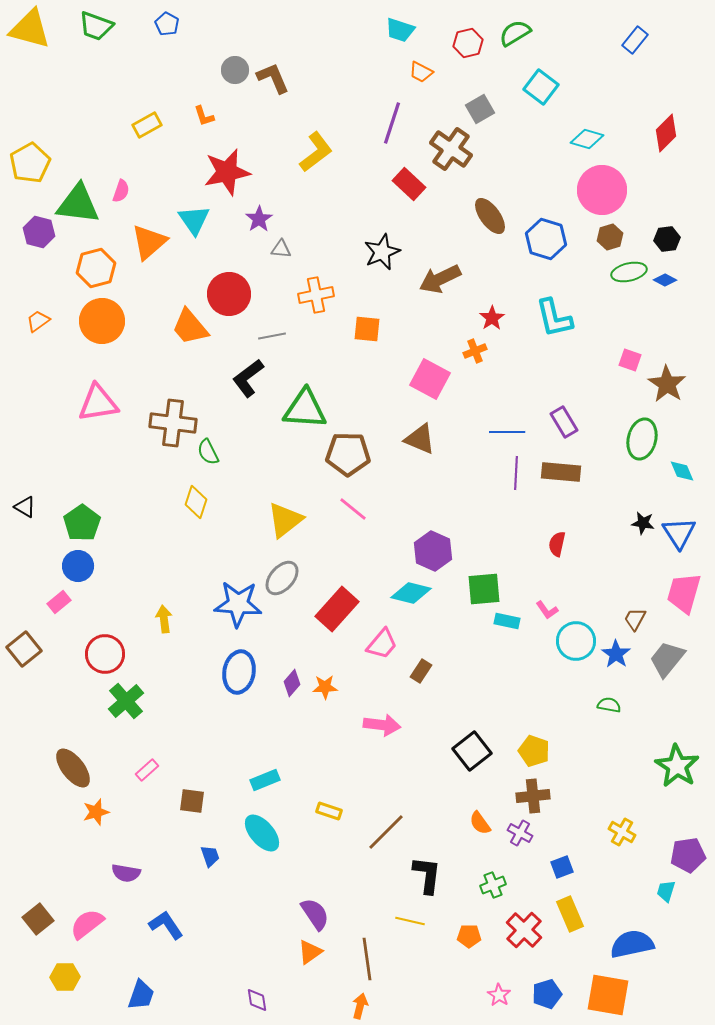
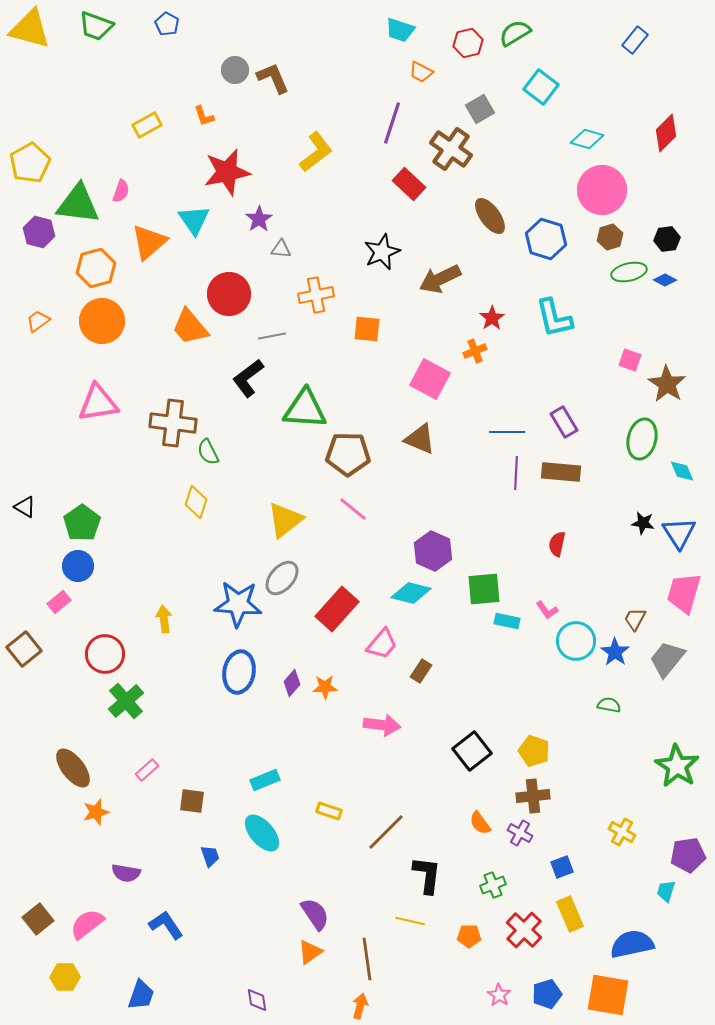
blue star at (616, 654): moved 1 px left, 2 px up
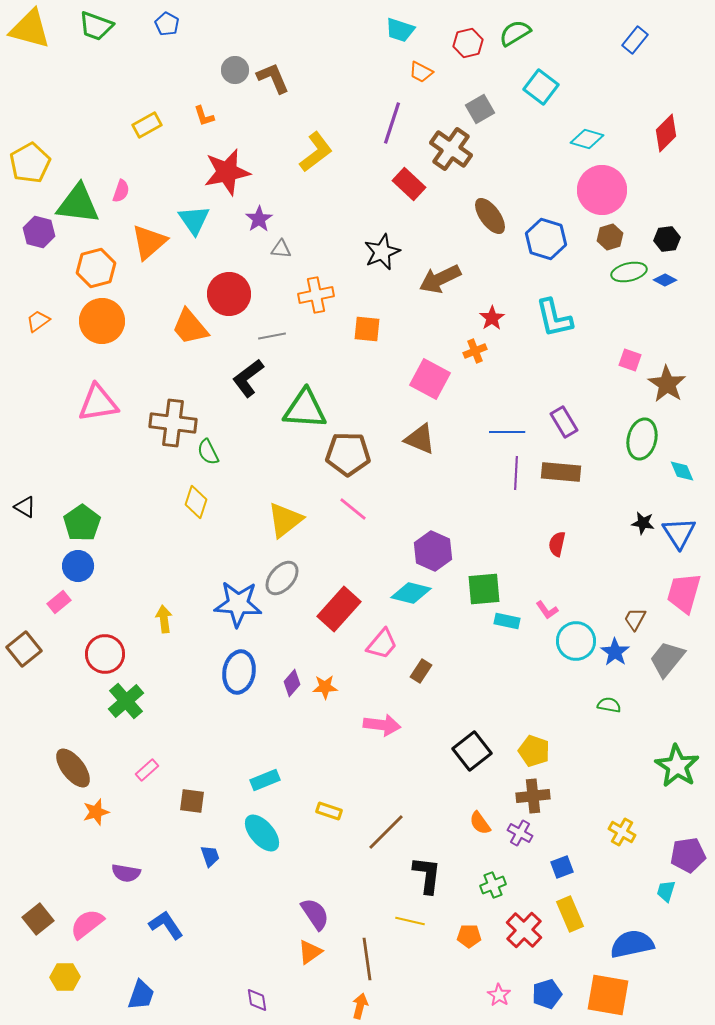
red rectangle at (337, 609): moved 2 px right
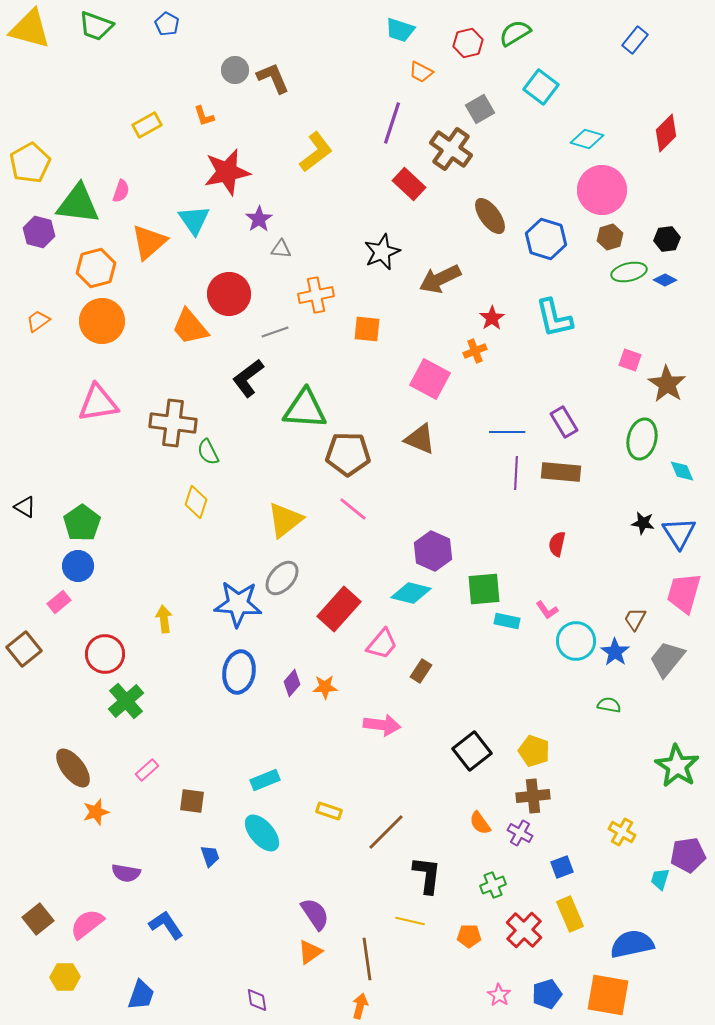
gray line at (272, 336): moved 3 px right, 4 px up; rotated 8 degrees counterclockwise
cyan trapezoid at (666, 891): moved 6 px left, 12 px up
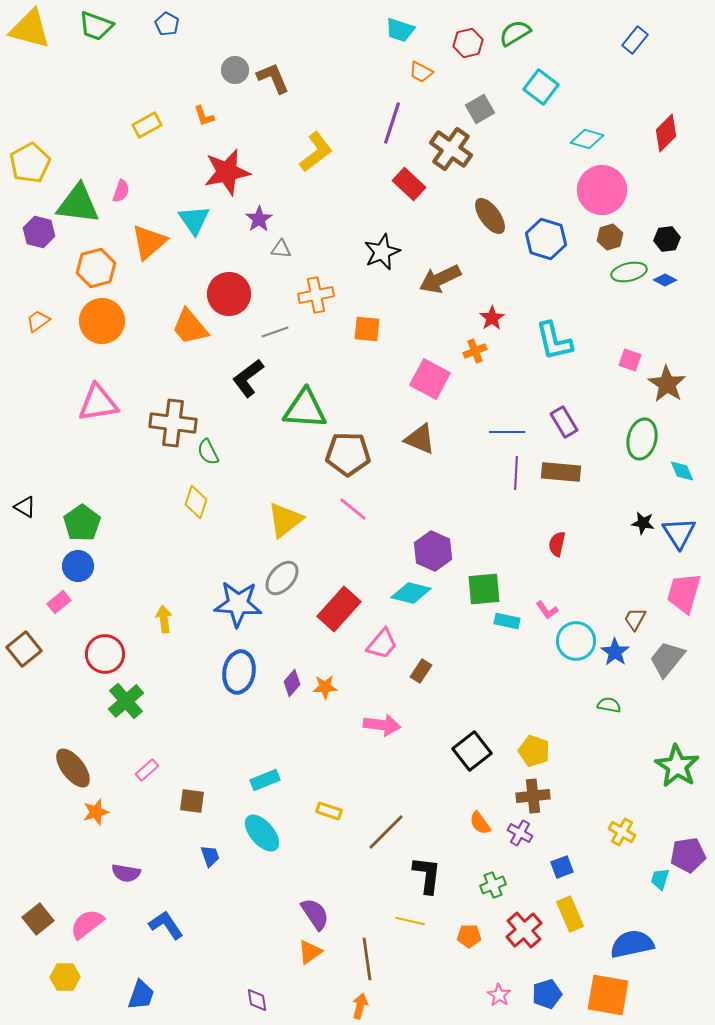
cyan L-shape at (554, 318): moved 23 px down
red cross at (524, 930): rotated 6 degrees clockwise
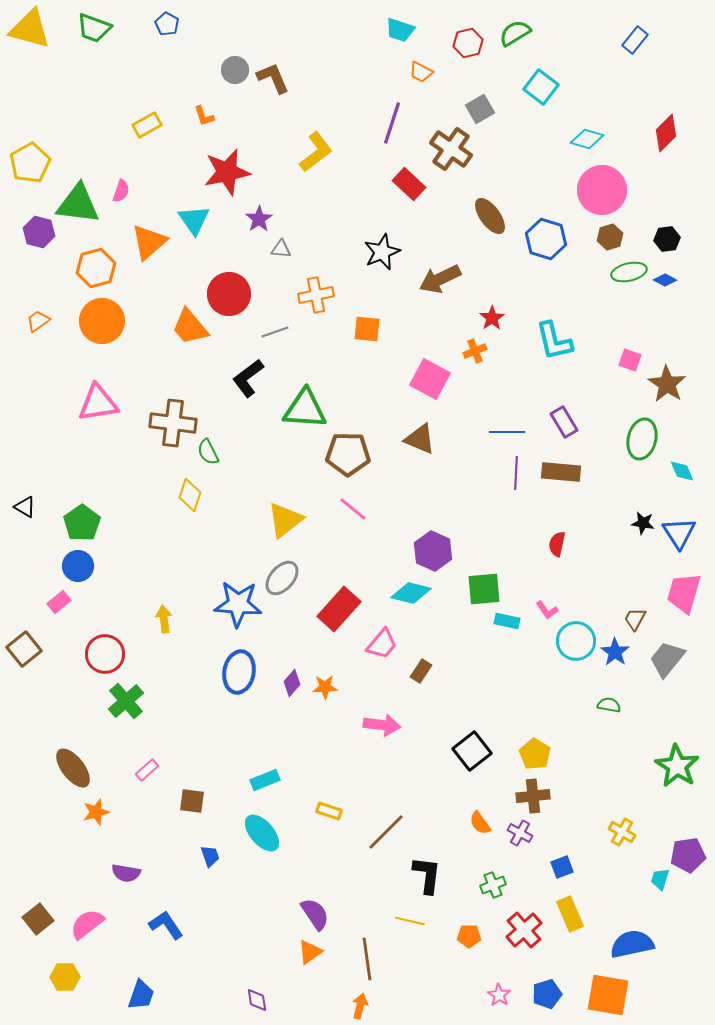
green trapezoid at (96, 26): moved 2 px left, 2 px down
yellow diamond at (196, 502): moved 6 px left, 7 px up
yellow pentagon at (534, 751): moved 1 px right, 3 px down; rotated 12 degrees clockwise
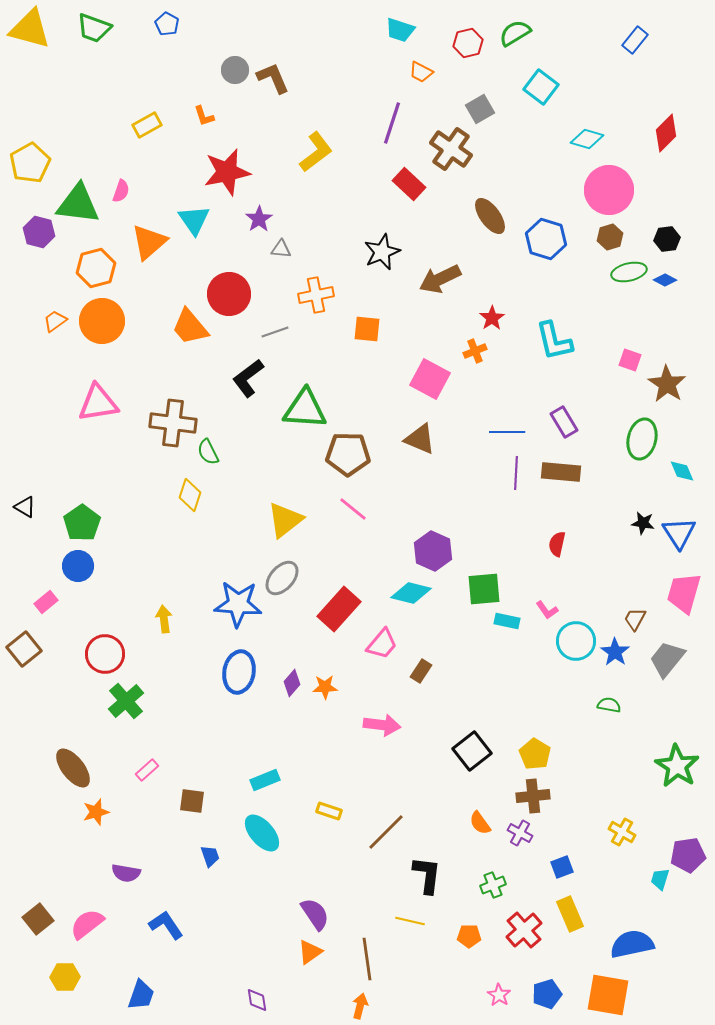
pink circle at (602, 190): moved 7 px right
orange trapezoid at (38, 321): moved 17 px right
pink rectangle at (59, 602): moved 13 px left
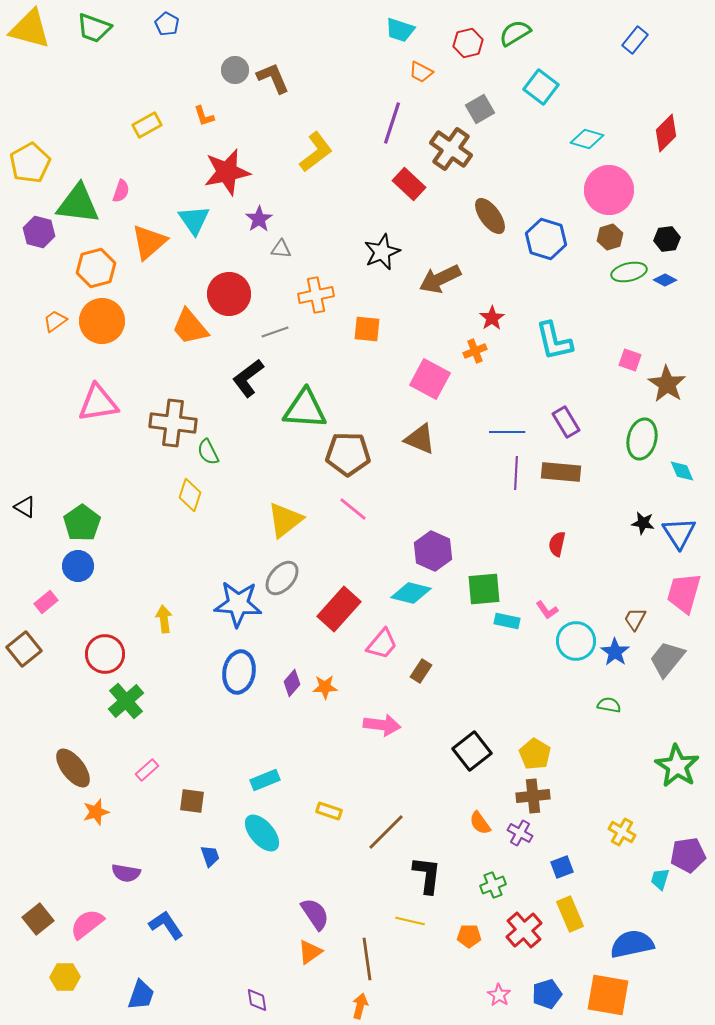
purple rectangle at (564, 422): moved 2 px right
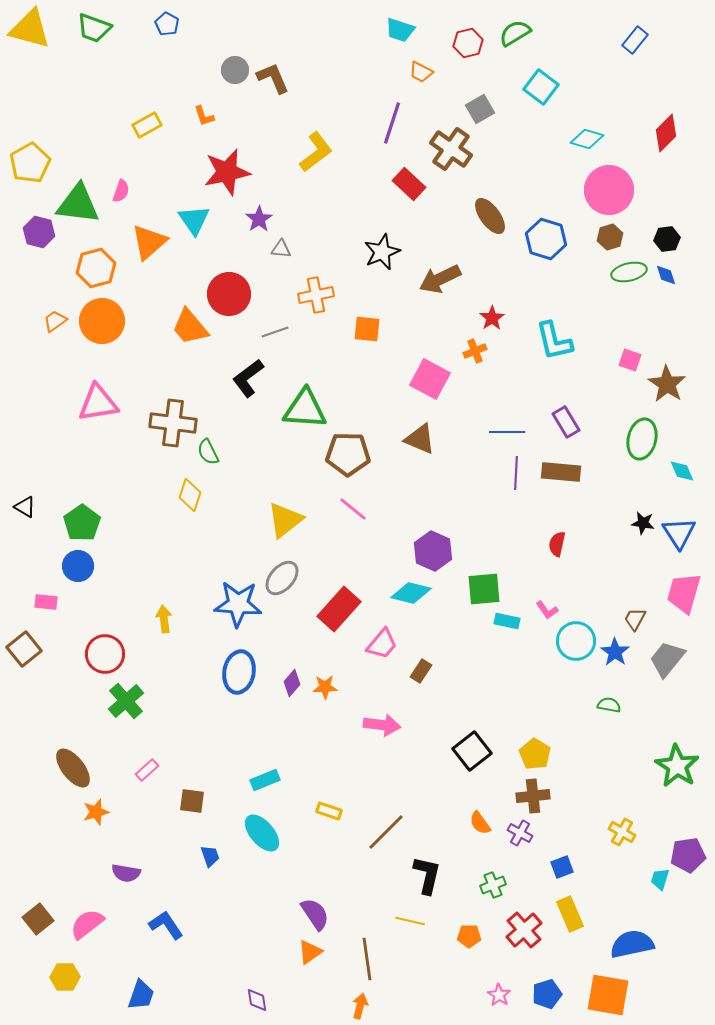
blue diamond at (665, 280): moved 1 px right, 5 px up; rotated 45 degrees clockwise
pink rectangle at (46, 602): rotated 45 degrees clockwise
black L-shape at (427, 875): rotated 6 degrees clockwise
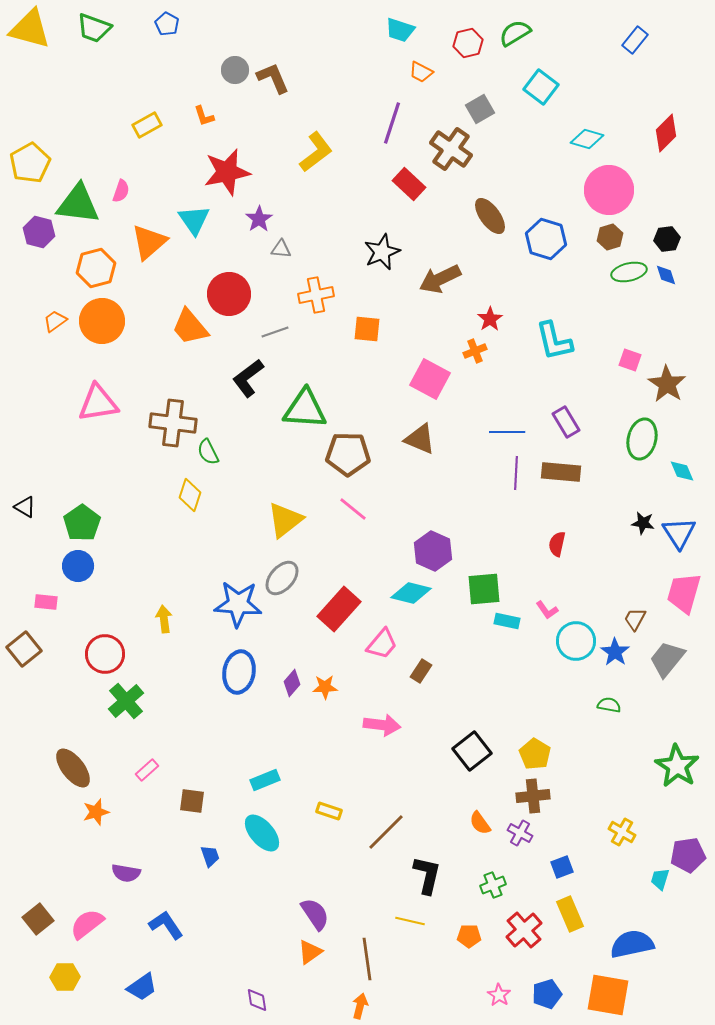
red star at (492, 318): moved 2 px left, 1 px down
blue trapezoid at (141, 995): moved 1 px right, 8 px up; rotated 36 degrees clockwise
